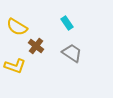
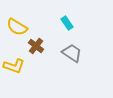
yellow L-shape: moved 1 px left
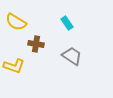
yellow semicircle: moved 1 px left, 5 px up
brown cross: moved 2 px up; rotated 28 degrees counterclockwise
gray trapezoid: moved 3 px down
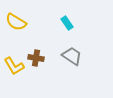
brown cross: moved 14 px down
yellow L-shape: rotated 40 degrees clockwise
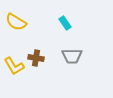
cyan rectangle: moved 2 px left
gray trapezoid: rotated 145 degrees clockwise
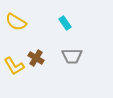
brown cross: rotated 21 degrees clockwise
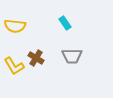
yellow semicircle: moved 1 px left, 4 px down; rotated 25 degrees counterclockwise
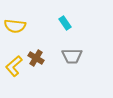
yellow L-shape: rotated 80 degrees clockwise
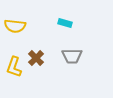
cyan rectangle: rotated 40 degrees counterclockwise
brown cross: rotated 14 degrees clockwise
yellow L-shape: moved 1 px down; rotated 30 degrees counterclockwise
